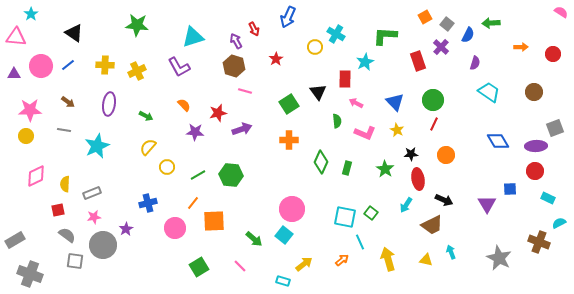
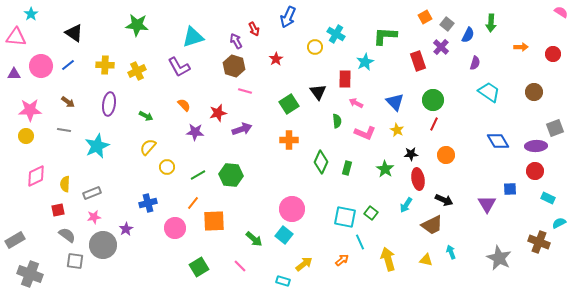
green arrow at (491, 23): rotated 84 degrees counterclockwise
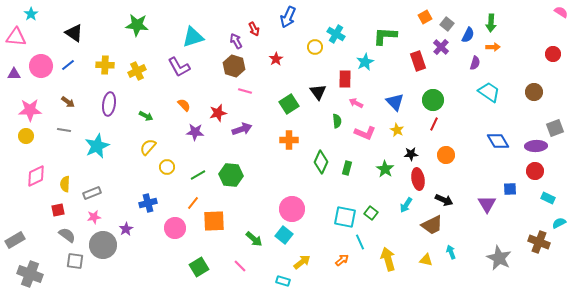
orange arrow at (521, 47): moved 28 px left
yellow arrow at (304, 264): moved 2 px left, 2 px up
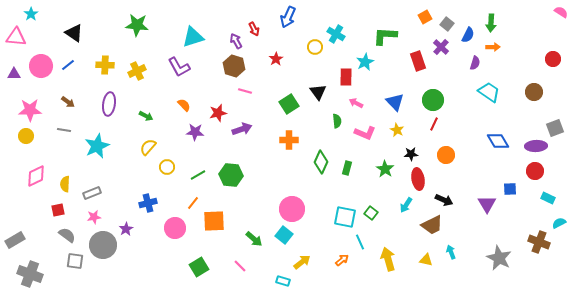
red circle at (553, 54): moved 5 px down
red rectangle at (345, 79): moved 1 px right, 2 px up
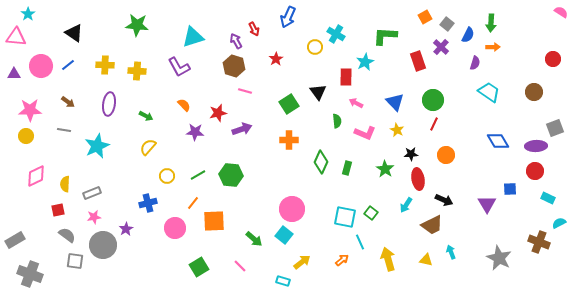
cyan star at (31, 14): moved 3 px left
yellow cross at (137, 71): rotated 30 degrees clockwise
yellow circle at (167, 167): moved 9 px down
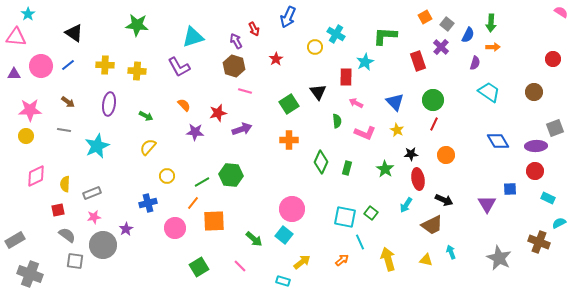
green line at (198, 175): moved 4 px right, 7 px down
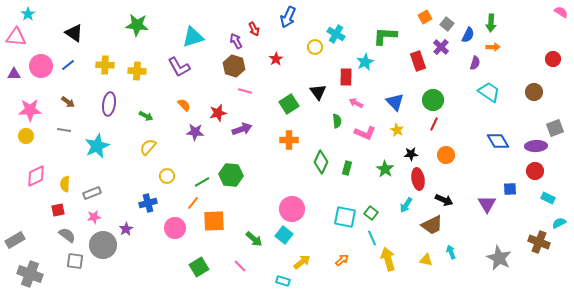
cyan line at (360, 242): moved 12 px right, 4 px up
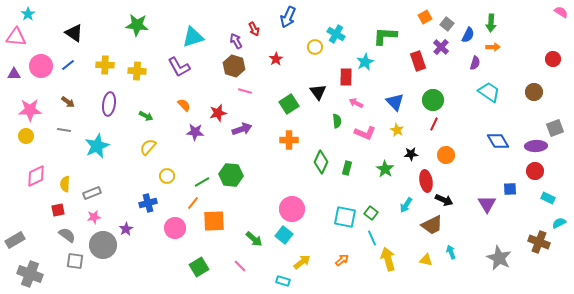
red ellipse at (418, 179): moved 8 px right, 2 px down
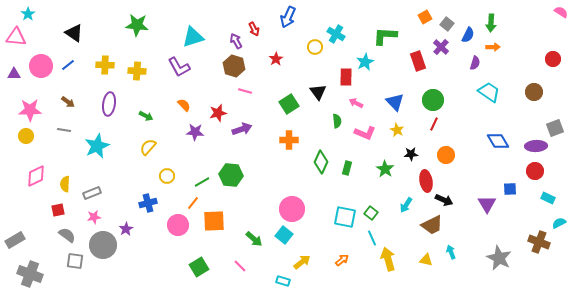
pink circle at (175, 228): moved 3 px right, 3 px up
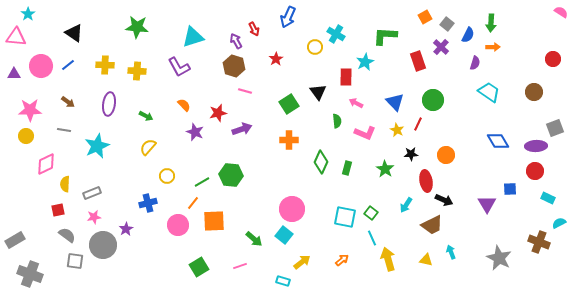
green star at (137, 25): moved 2 px down
red line at (434, 124): moved 16 px left
purple star at (195, 132): rotated 18 degrees clockwise
pink diamond at (36, 176): moved 10 px right, 12 px up
pink line at (240, 266): rotated 64 degrees counterclockwise
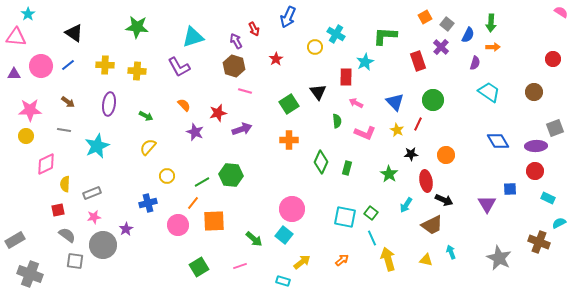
green star at (385, 169): moved 4 px right, 5 px down
